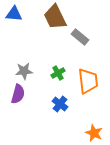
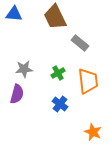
gray rectangle: moved 6 px down
gray star: moved 2 px up
purple semicircle: moved 1 px left
orange star: moved 1 px left, 1 px up
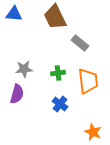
green cross: rotated 24 degrees clockwise
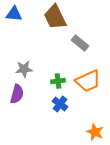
green cross: moved 8 px down
orange trapezoid: rotated 72 degrees clockwise
orange star: moved 2 px right
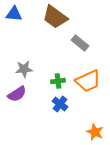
brown trapezoid: rotated 28 degrees counterclockwise
purple semicircle: rotated 42 degrees clockwise
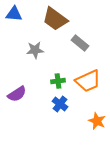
brown trapezoid: moved 2 px down
gray star: moved 11 px right, 19 px up
orange star: moved 2 px right, 11 px up
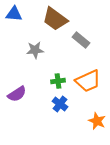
gray rectangle: moved 1 px right, 3 px up
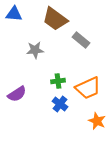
orange trapezoid: moved 7 px down
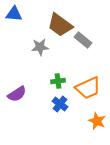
brown trapezoid: moved 5 px right, 6 px down
gray rectangle: moved 2 px right
gray star: moved 5 px right, 3 px up
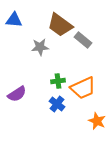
blue triangle: moved 6 px down
orange trapezoid: moved 5 px left
blue cross: moved 3 px left
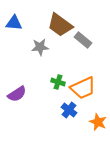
blue triangle: moved 3 px down
green cross: moved 1 px down; rotated 24 degrees clockwise
blue cross: moved 12 px right, 6 px down
orange star: moved 1 px right, 1 px down
